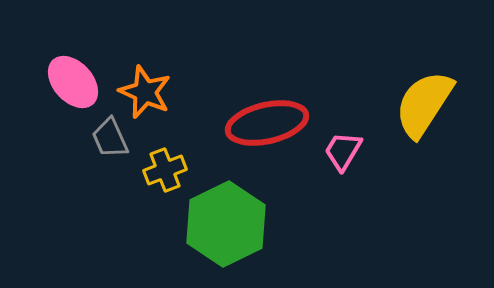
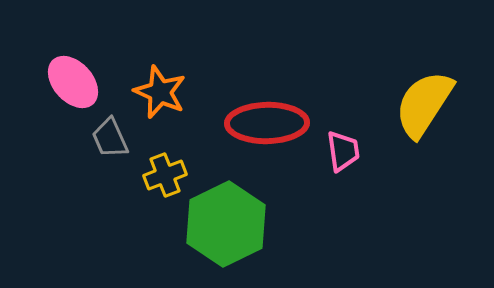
orange star: moved 15 px right
red ellipse: rotated 12 degrees clockwise
pink trapezoid: rotated 141 degrees clockwise
yellow cross: moved 5 px down
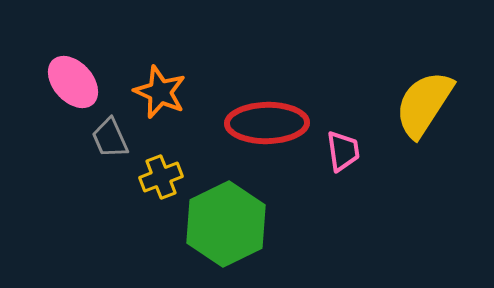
yellow cross: moved 4 px left, 2 px down
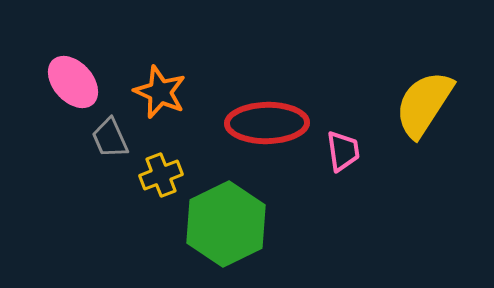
yellow cross: moved 2 px up
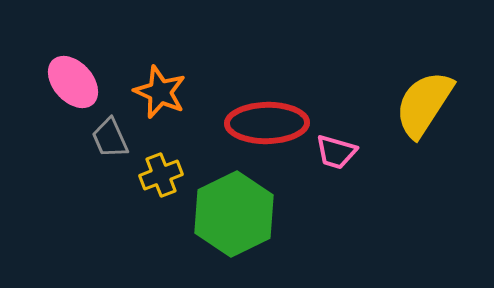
pink trapezoid: moved 7 px left, 1 px down; rotated 114 degrees clockwise
green hexagon: moved 8 px right, 10 px up
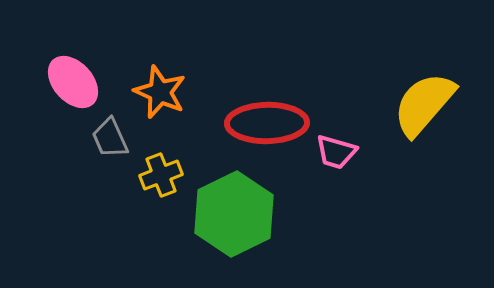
yellow semicircle: rotated 8 degrees clockwise
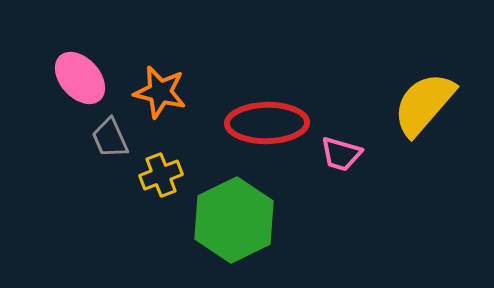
pink ellipse: moved 7 px right, 4 px up
orange star: rotated 10 degrees counterclockwise
pink trapezoid: moved 5 px right, 2 px down
green hexagon: moved 6 px down
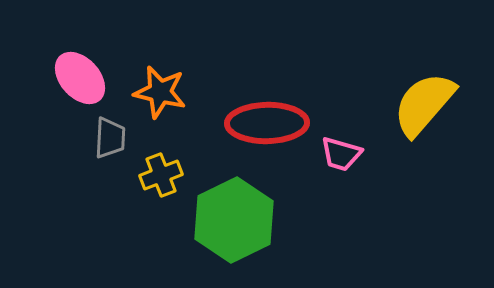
gray trapezoid: rotated 153 degrees counterclockwise
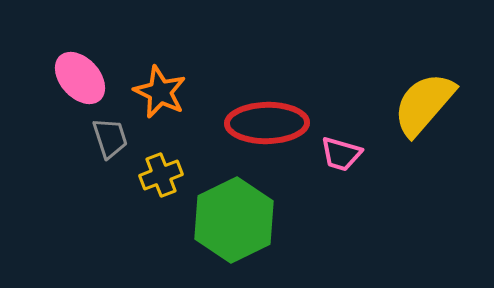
orange star: rotated 12 degrees clockwise
gray trapezoid: rotated 21 degrees counterclockwise
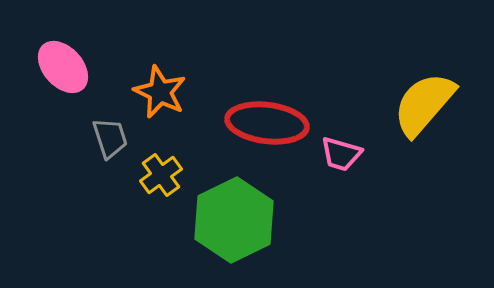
pink ellipse: moved 17 px left, 11 px up
red ellipse: rotated 8 degrees clockwise
yellow cross: rotated 15 degrees counterclockwise
